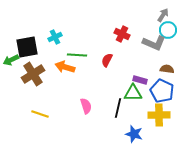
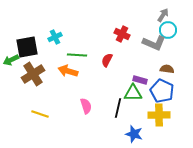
orange arrow: moved 3 px right, 4 px down
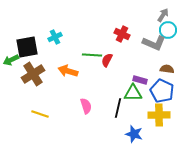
green line: moved 15 px right
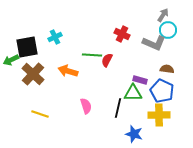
brown cross: rotated 15 degrees counterclockwise
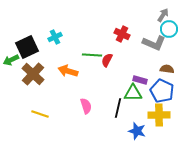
cyan circle: moved 1 px right, 1 px up
black square: rotated 15 degrees counterclockwise
blue star: moved 3 px right, 3 px up
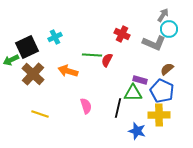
brown semicircle: rotated 48 degrees counterclockwise
